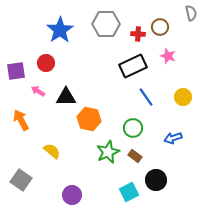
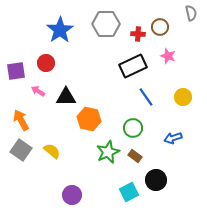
gray square: moved 30 px up
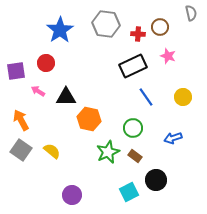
gray hexagon: rotated 8 degrees clockwise
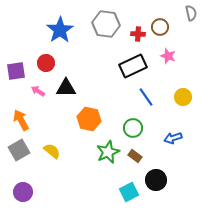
black triangle: moved 9 px up
gray square: moved 2 px left; rotated 25 degrees clockwise
purple circle: moved 49 px left, 3 px up
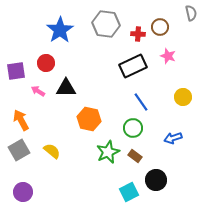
blue line: moved 5 px left, 5 px down
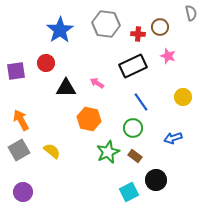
pink arrow: moved 59 px right, 8 px up
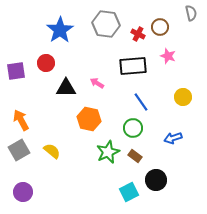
red cross: rotated 24 degrees clockwise
black rectangle: rotated 20 degrees clockwise
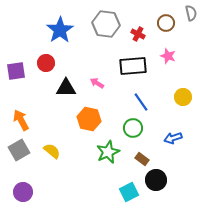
brown circle: moved 6 px right, 4 px up
brown rectangle: moved 7 px right, 3 px down
